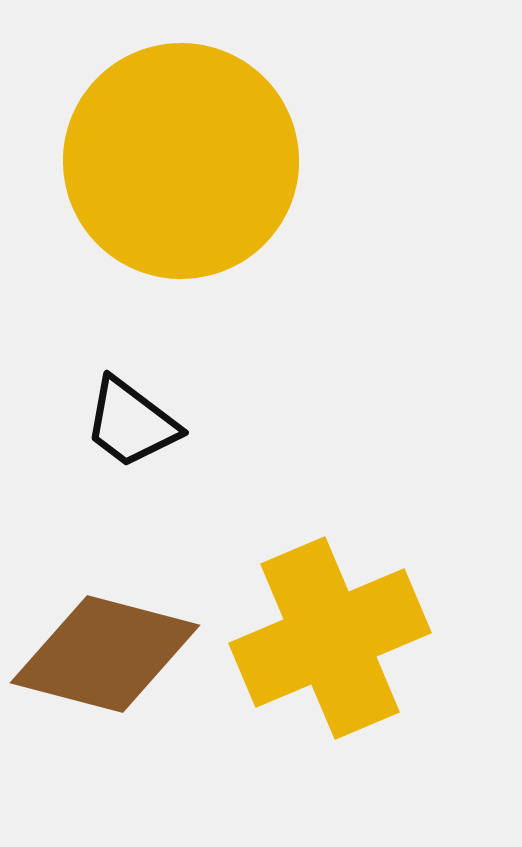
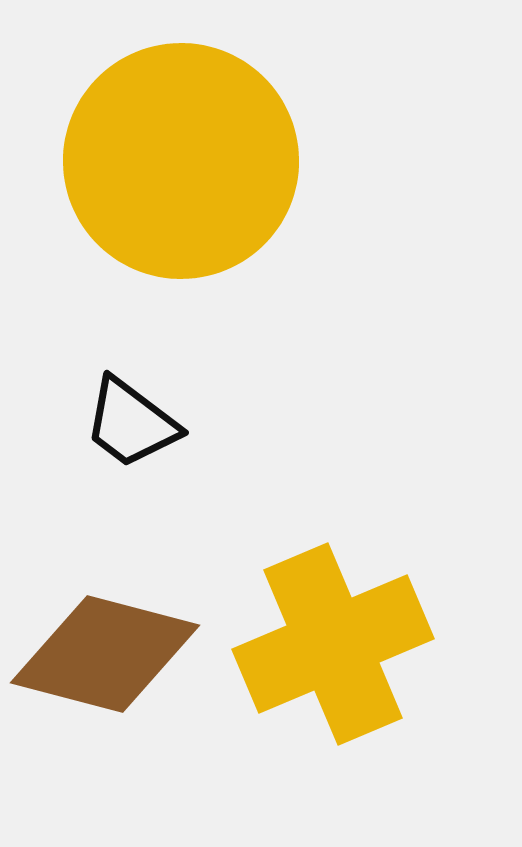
yellow cross: moved 3 px right, 6 px down
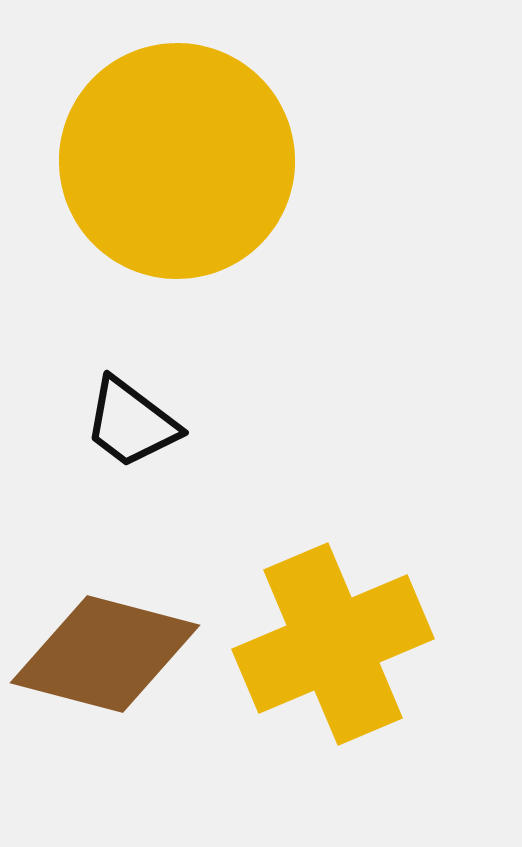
yellow circle: moved 4 px left
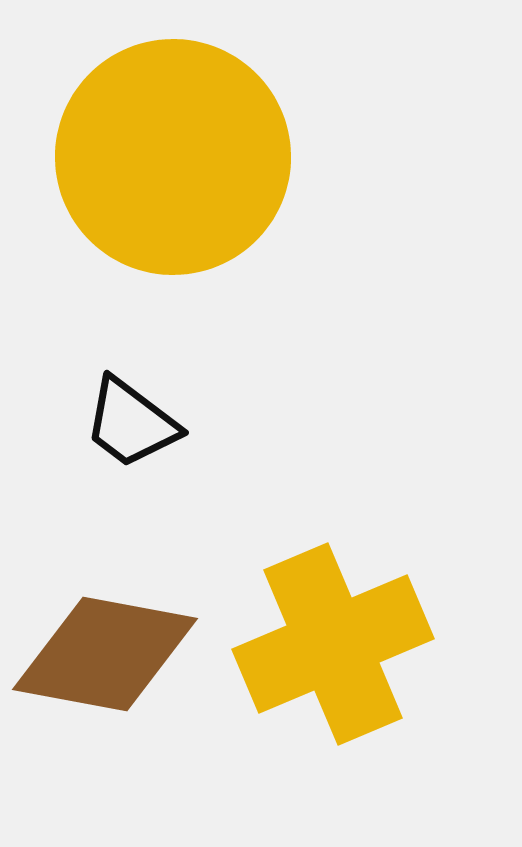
yellow circle: moved 4 px left, 4 px up
brown diamond: rotated 4 degrees counterclockwise
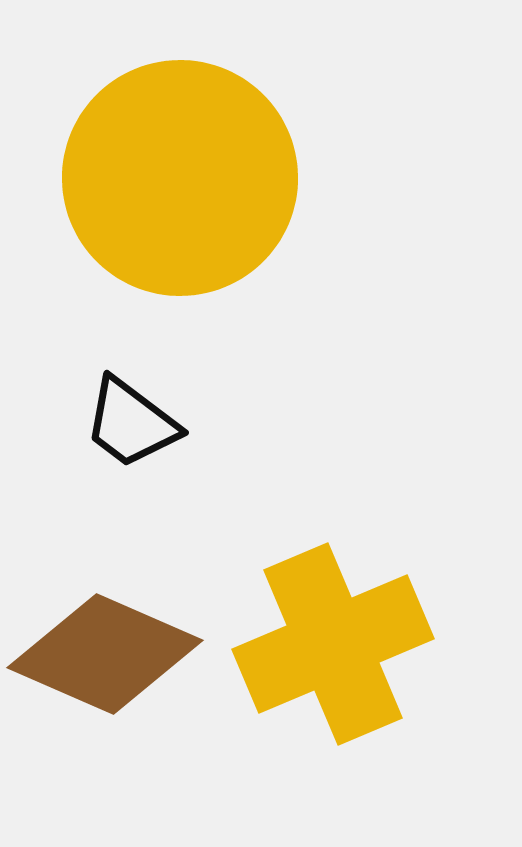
yellow circle: moved 7 px right, 21 px down
brown diamond: rotated 13 degrees clockwise
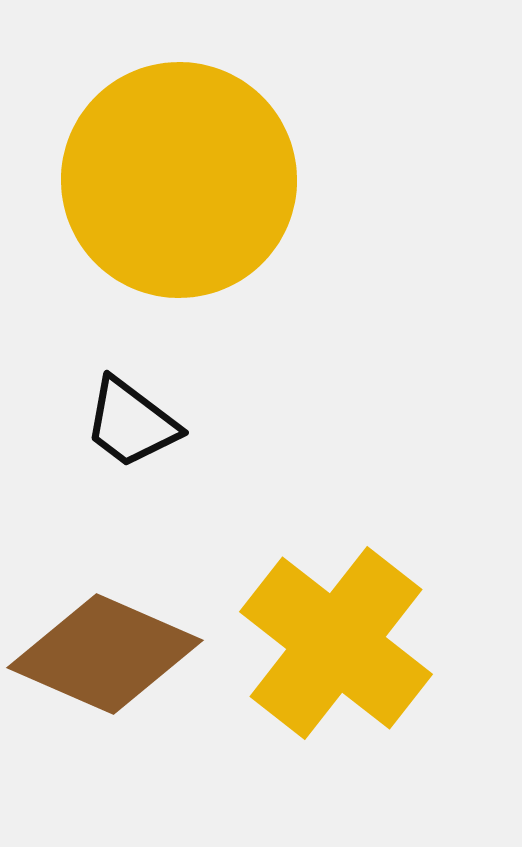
yellow circle: moved 1 px left, 2 px down
yellow cross: moved 3 px right, 1 px up; rotated 29 degrees counterclockwise
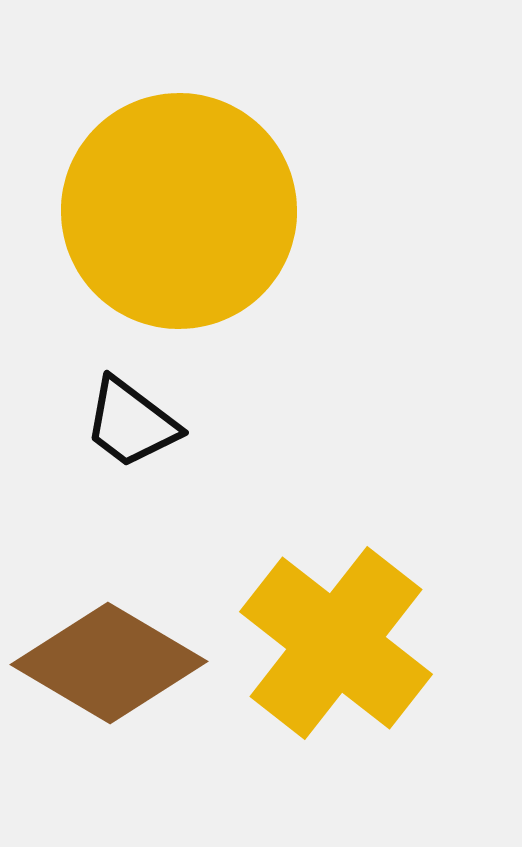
yellow circle: moved 31 px down
brown diamond: moved 4 px right, 9 px down; rotated 7 degrees clockwise
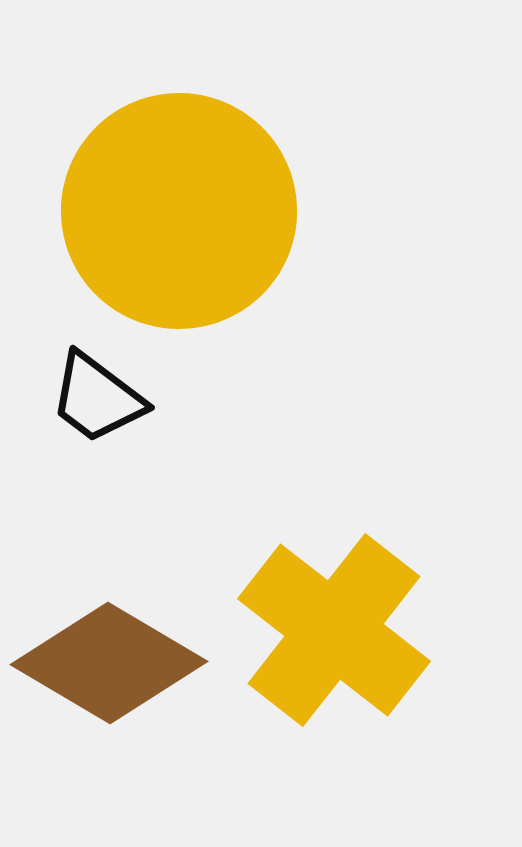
black trapezoid: moved 34 px left, 25 px up
yellow cross: moved 2 px left, 13 px up
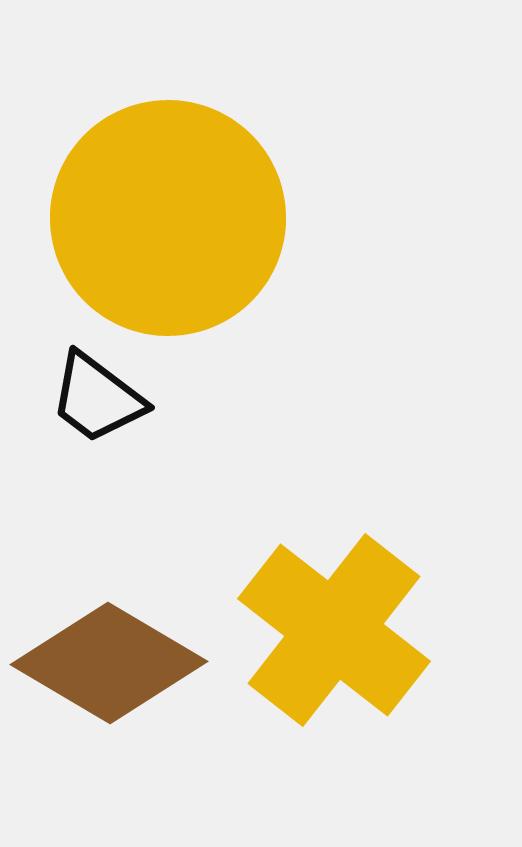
yellow circle: moved 11 px left, 7 px down
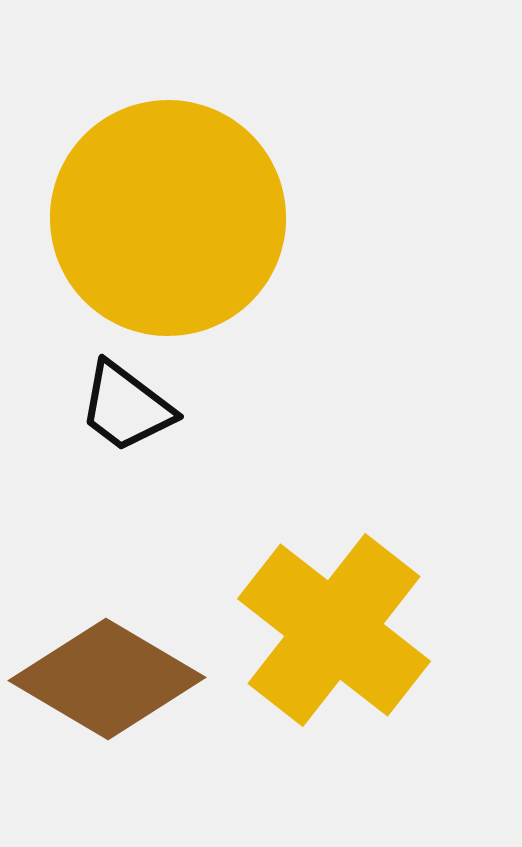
black trapezoid: moved 29 px right, 9 px down
brown diamond: moved 2 px left, 16 px down
